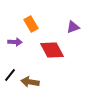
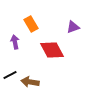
purple arrow: rotated 104 degrees counterclockwise
black line: rotated 24 degrees clockwise
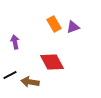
orange rectangle: moved 23 px right
red diamond: moved 12 px down
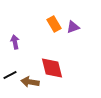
red diamond: moved 6 px down; rotated 15 degrees clockwise
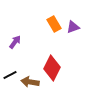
purple arrow: rotated 48 degrees clockwise
red diamond: rotated 40 degrees clockwise
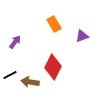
purple triangle: moved 9 px right, 9 px down
red diamond: moved 1 px right, 1 px up
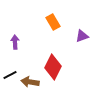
orange rectangle: moved 1 px left, 2 px up
purple arrow: rotated 40 degrees counterclockwise
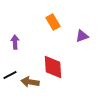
red diamond: rotated 30 degrees counterclockwise
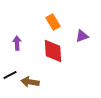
purple arrow: moved 2 px right, 1 px down
red diamond: moved 16 px up
